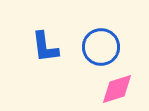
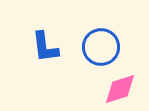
pink diamond: moved 3 px right
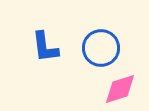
blue circle: moved 1 px down
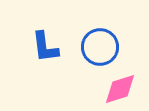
blue circle: moved 1 px left, 1 px up
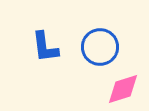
pink diamond: moved 3 px right
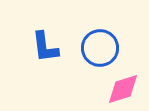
blue circle: moved 1 px down
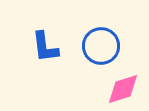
blue circle: moved 1 px right, 2 px up
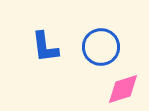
blue circle: moved 1 px down
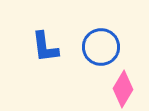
pink diamond: rotated 42 degrees counterclockwise
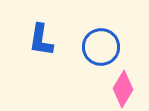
blue L-shape: moved 4 px left, 7 px up; rotated 16 degrees clockwise
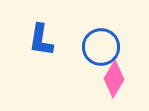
pink diamond: moved 9 px left, 10 px up
